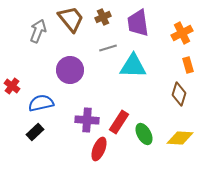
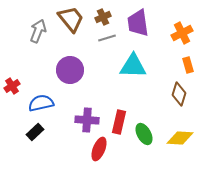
gray line: moved 1 px left, 10 px up
red cross: rotated 21 degrees clockwise
red rectangle: rotated 20 degrees counterclockwise
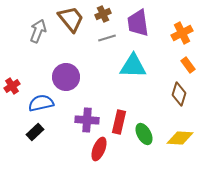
brown cross: moved 3 px up
orange rectangle: rotated 21 degrees counterclockwise
purple circle: moved 4 px left, 7 px down
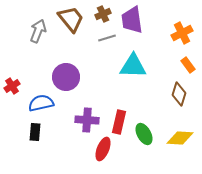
purple trapezoid: moved 6 px left, 3 px up
black rectangle: rotated 42 degrees counterclockwise
red ellipse: moved 4 px right
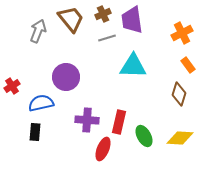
green ellipse: moved 2 px down
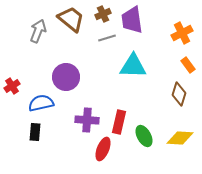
brown trapezoid: rotated 12 degrees counterclockwise
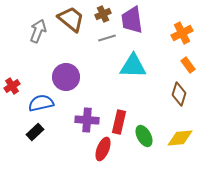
black rectangle: rotated 42 degrees clockwise
yellow diamond: rotated 8 degrees counterclockwise
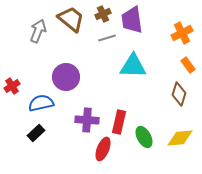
black rectangle: moved 1 px right, 1 px down
green ellipse: moved 1 px down
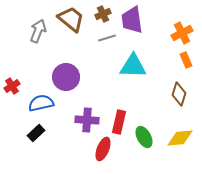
orange rectangle: moved 2 px left, 5 px up; rotated 14 degrees clockwise
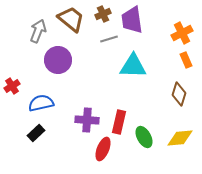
gray line: moved 2 px right, 1 px down
purple circle: moved 8 px left, 17 px up
